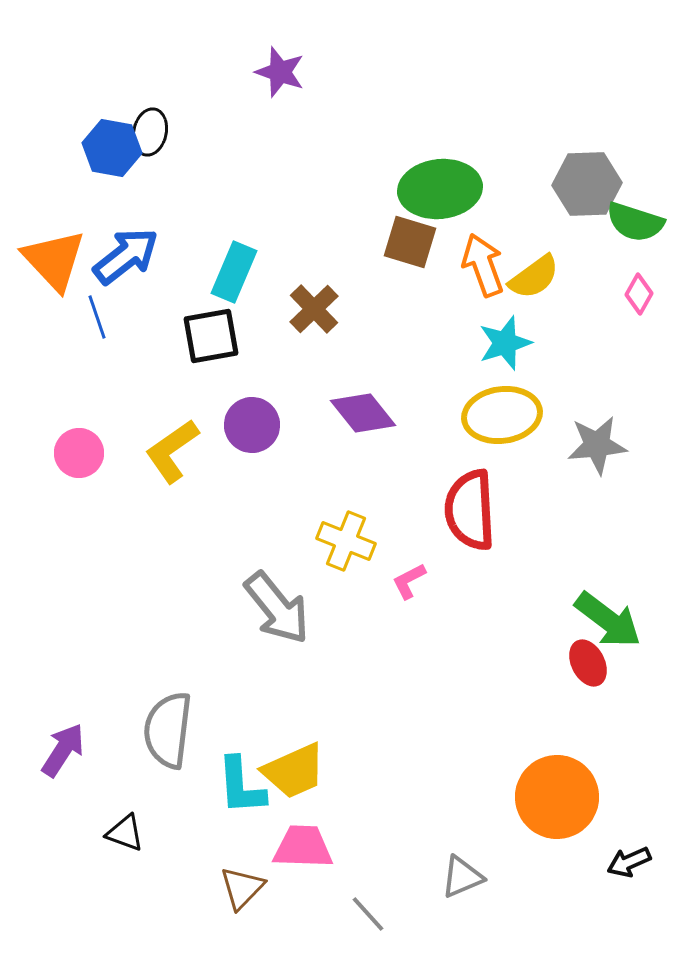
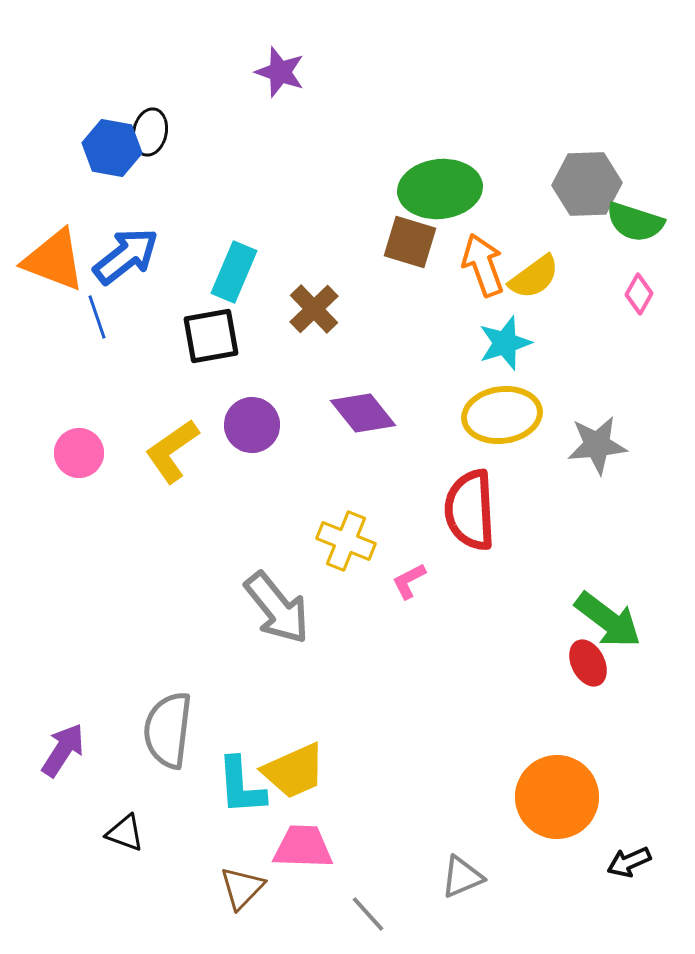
orange triangle: rotated 26 degrees counterclockwise
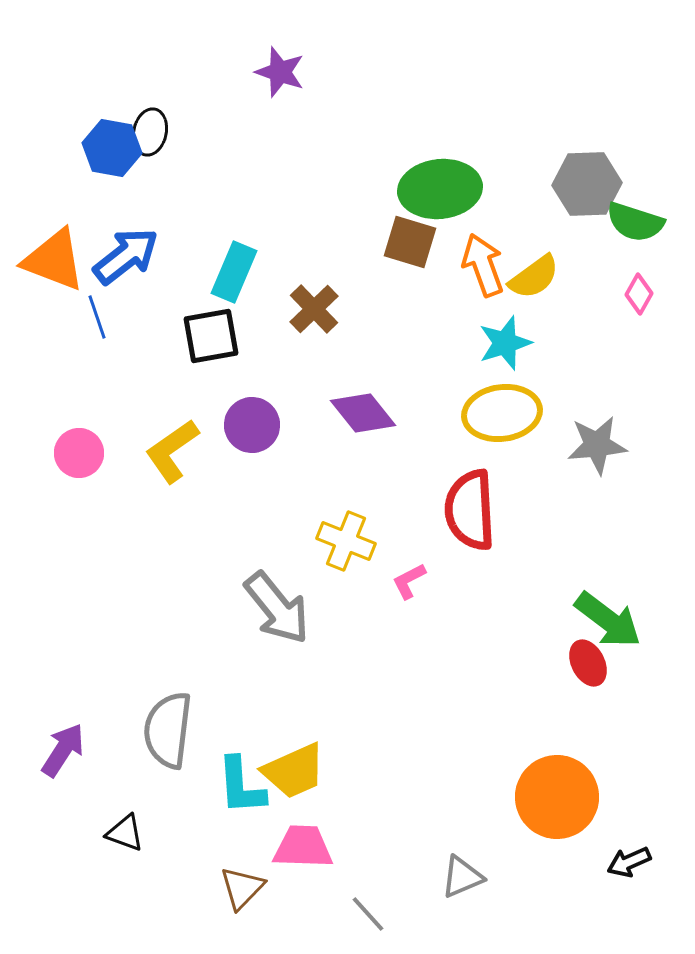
yellow ellipse: moved 2 px up
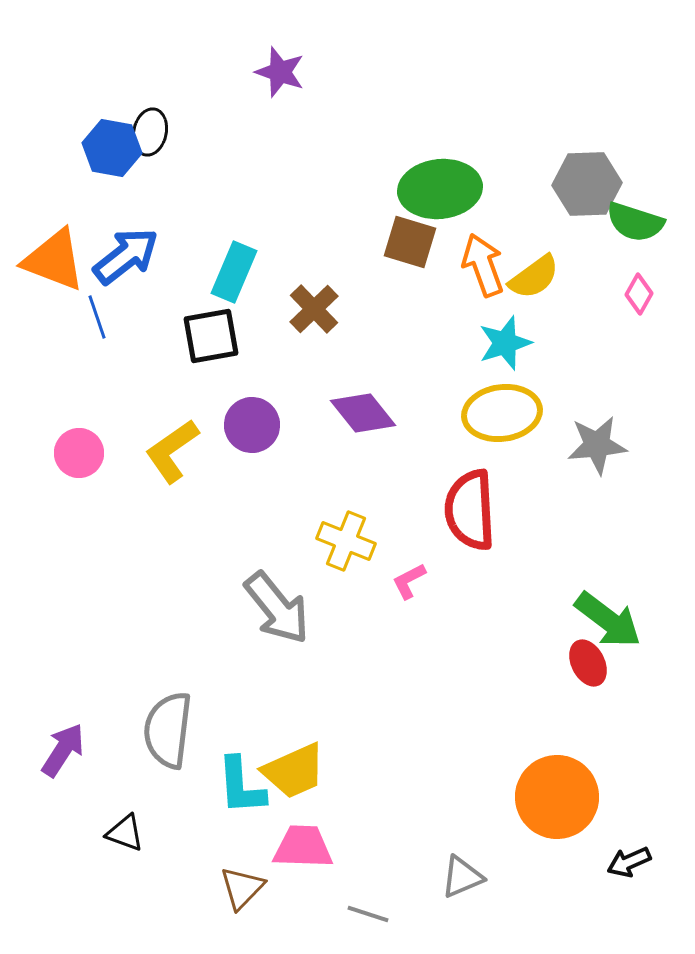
gray line: rotated 30 degrees counterclockwise
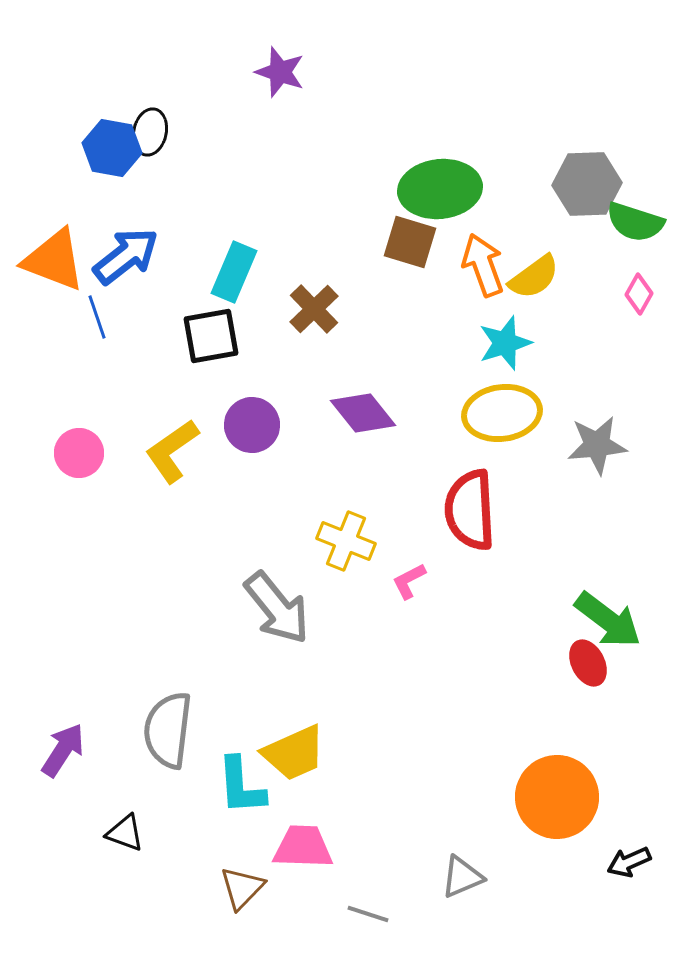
yellow trapezoid: moved 18 px up
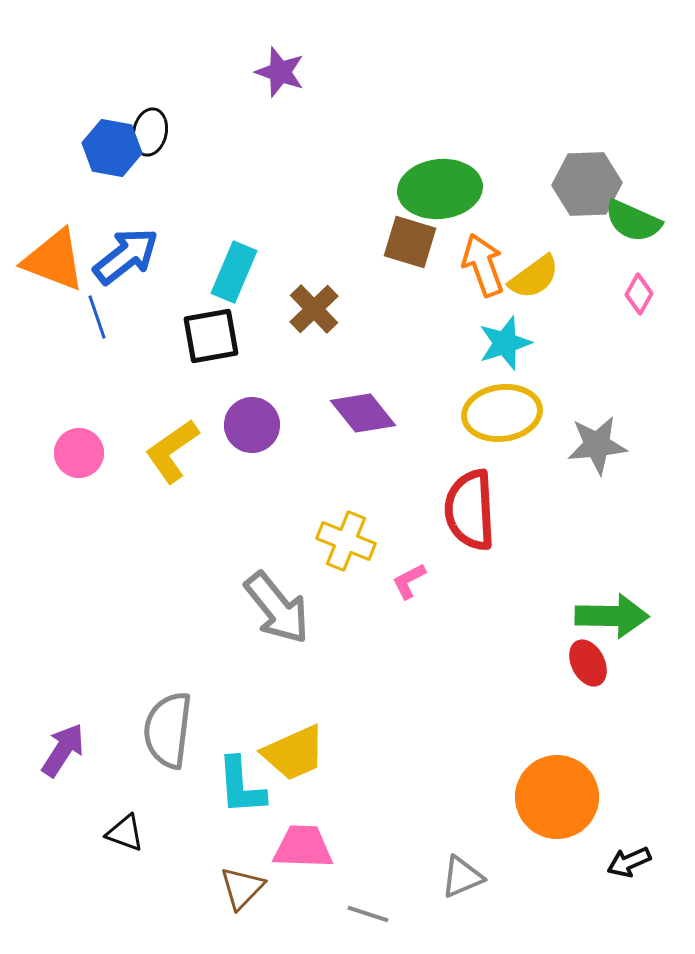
green semicircle: moved 2 px left, 1 px up; rotated 6 degrees clockwise
green arrow: moved 4 px right, 4 px up; rotated 36 degrees counterclockwise
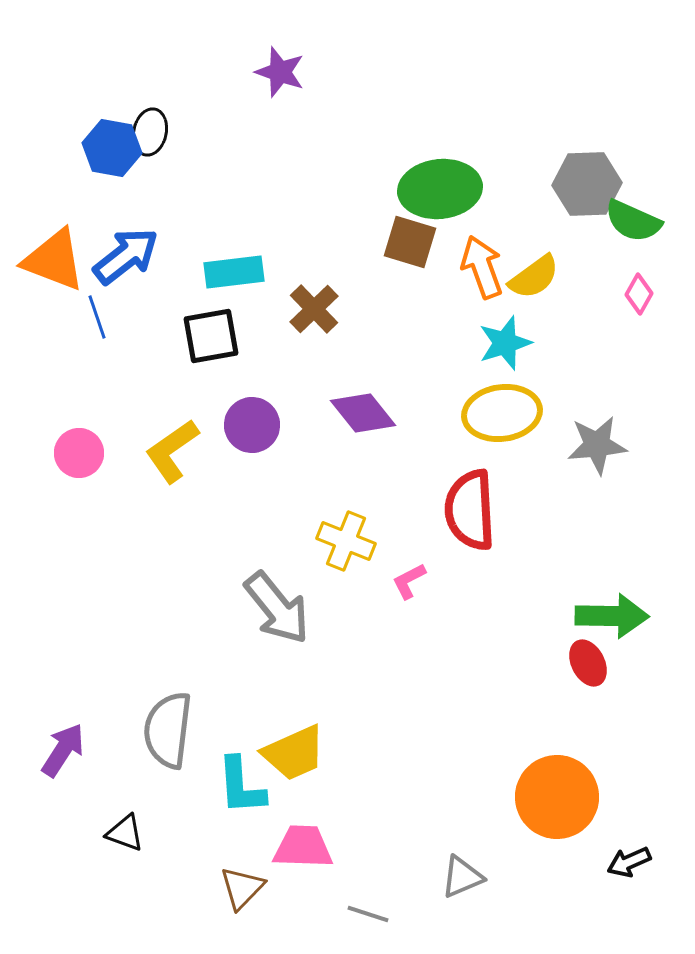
orange arrow: moved 1 px left, 2 px down
cyan rectangle: rotated 60 degrees clockwise
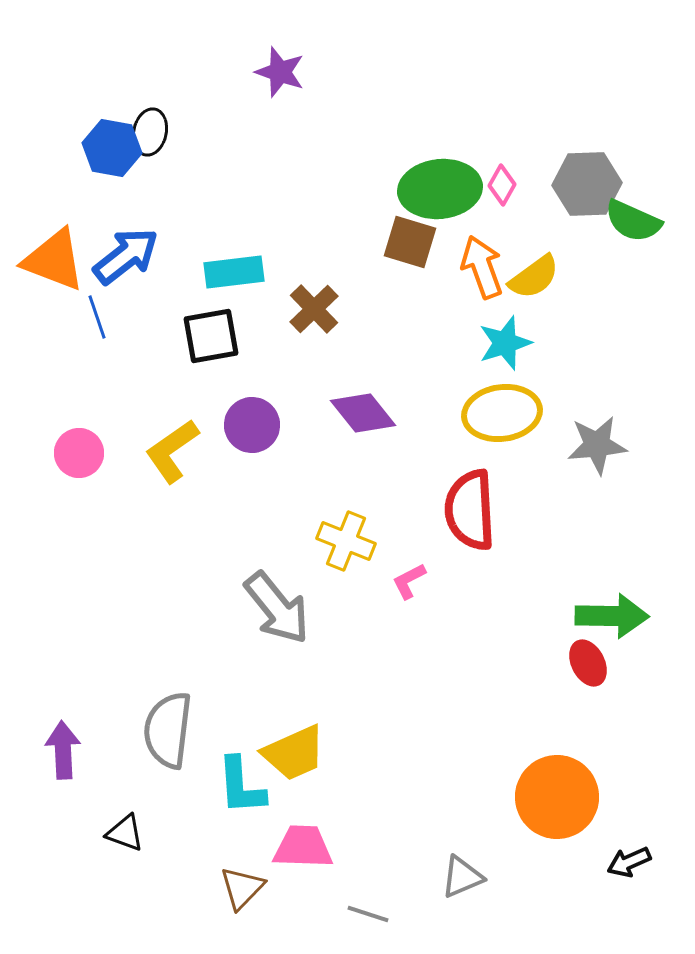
pink diamond: moved 137 px left, 109 px up
purple arrow: rotated 36 degrees counterclockwise
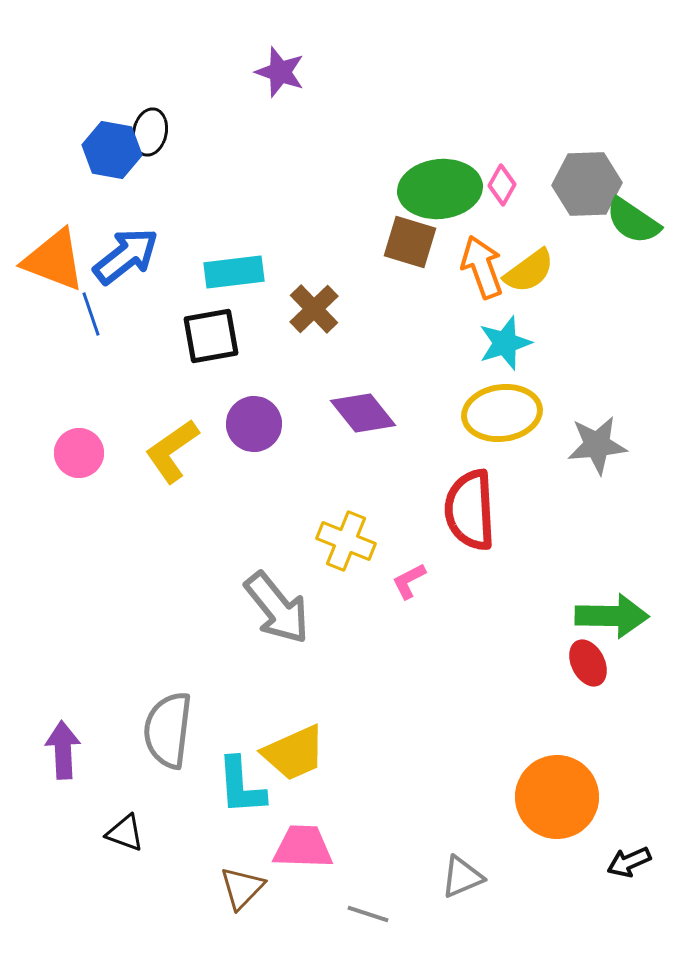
blue hexagon: moved 2 px down
green semicircle: rotated 10 degrees clockwise
yellow semicircle: moved 5 px left, 6 px up
blue line: moved 6 px left, 3 px up
purple circle: moved 2 px right, 1 px up
